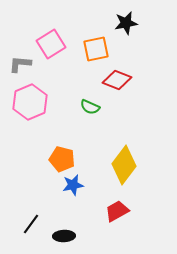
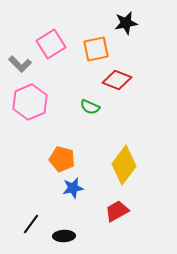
gray L-shape: rotated 140 degrees counterclockwise
blue star: moved 3 px down
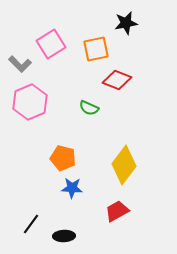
green semicircle: moved 1 px left, 1 px down
orange pentagon: moved 1 px right, 1 px up
blue star: moved 1 px left; rotated 15 degrees clockwise
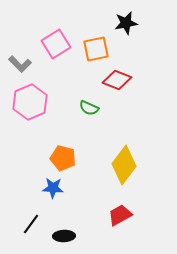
pink square: moved 5 px right
blue star: moved 19 px left
red trapezoid: moved 3 px right, 4 px down
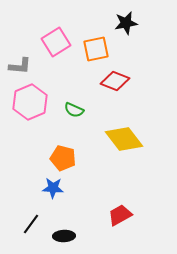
pink square: moved 2 px up
gray L-shape: moved 2 px down; rotated 40 degrees counterclockwise
red diamond: moved 2 px left, 1 px down
green semicircle: moved 15 px left, 2 px down
yellow diamond: moved 26 px up; rotated 75 degrees counterclockwise
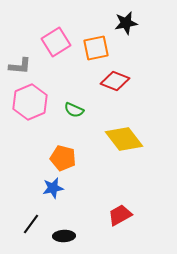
orange square: moved 1 px up
blue star: rotated 15 degrees counterclockwise
